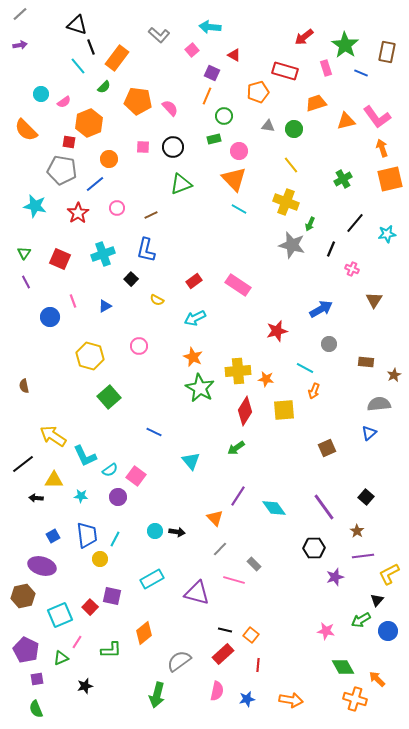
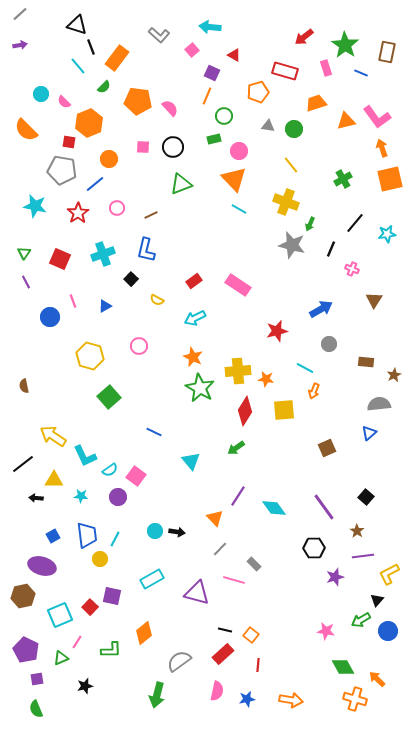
pink semicircle at (64, 102): rotated 80 degrees clockwise
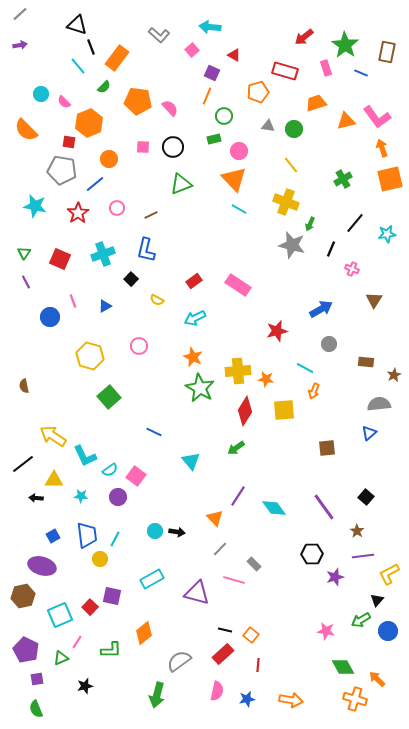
brown square at (327, 448): rotated 18 degrees clockwise
black hexagon at (314, 548): moved 2 px left, 6 px down
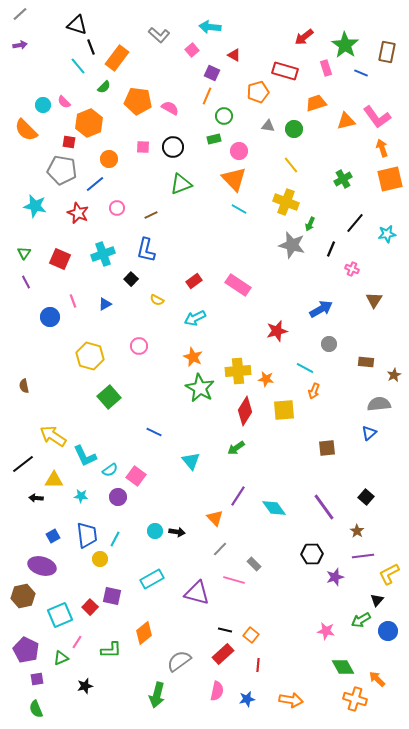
cyan circle at (41, 94): moved 2 px right, 11 px down
pink semicircle at (170, 108): rotated 18 degrees counterclockwise
red star at (78, 213): rotated 15 degrees counterclockwise
blue triangle at (105, 306): moved 2 px up
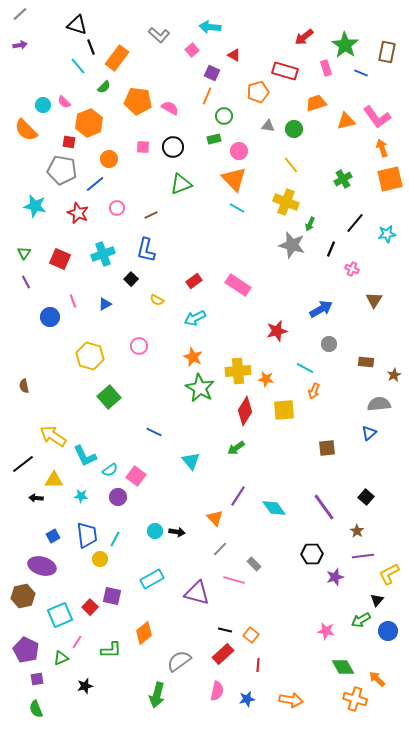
cyan line at (239, 209): moved 2 px left, 1 px up
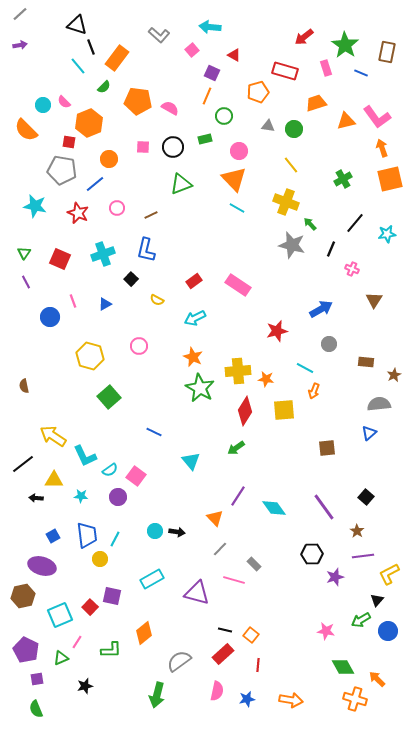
green rectangle at (214, 139): moved 9 px left
green arrow at (310, 224): rotated 112 degrees clockwise
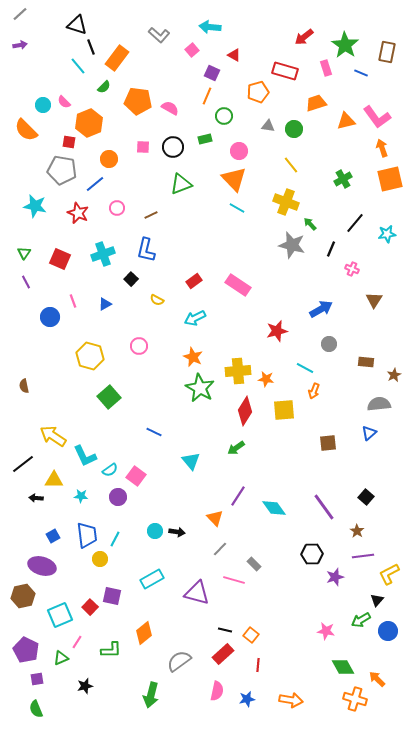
brown square at (327, 448): moved 1 px right, 5 px up
green arrow at (157, 695): moved 6 px left
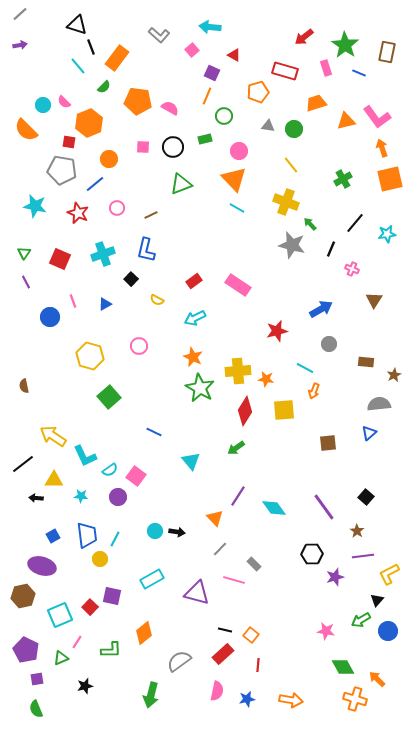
blue line at (361, 73): moved 2 px left
